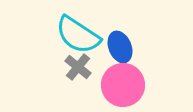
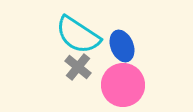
blue ellipse: moved 2 px right, 1 px up
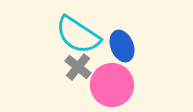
pink circle: moved 11 px left
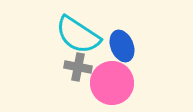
gray cross: rotated 28 degrees counterclockwise
pink circle: moved 2 px up
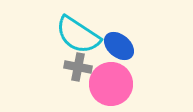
blue ellipse: moved 3 px left; rotated 28 degrees counterclockwise
pink circle: moved 1 px left, 1 px down
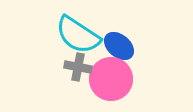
pink circle: moved 5 px up
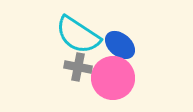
blue ellipse: moved 1 px right, 1 px up
pink circle: moved 2 px right, 1 px up
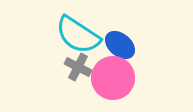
gray cross: rotated 16 degrees clockwise
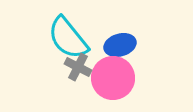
cyan semicircle: moved 10 px left, 3 px down; rotated 18 degrees clockwise
blue ellipse: rotated 56 degrees counterclockwise
